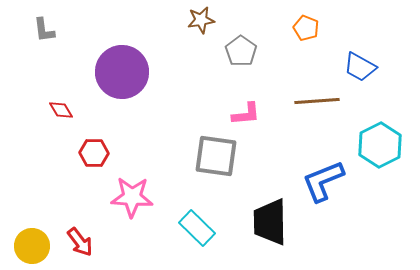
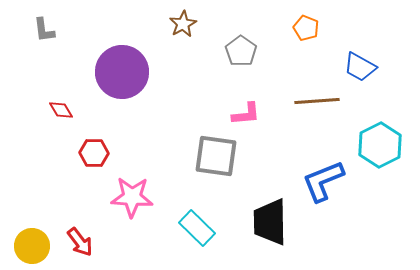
brown star: moved 18 px left, 4 px down; rotated 20 degrees counterclockwise
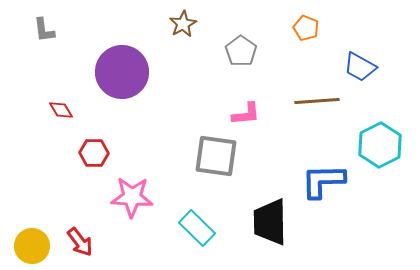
blue L-shape: rotated 21 degrees clockwise
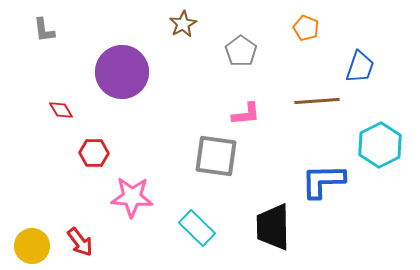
blue trapezoid: rotated 100 degrees counterclockwise
black trapezoid: moved 3 px right, 5 px down
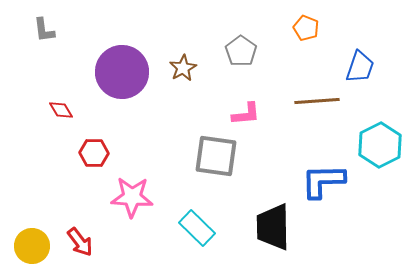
brown star: moved 44 px down
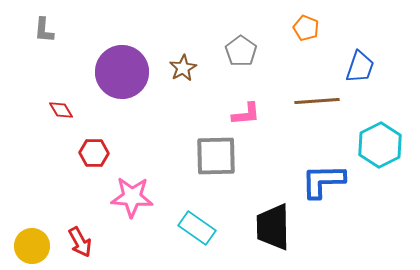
gray L-shape: rotated 12 degrees clockwise
gray square: rotated 9 degrees counterclockwise
cyan rectangle: rotated 9 degrees counterclockwise
red arrow: rotated 8 degrees clockwise
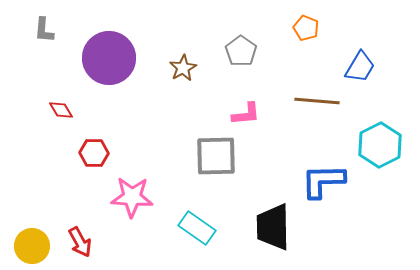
blue trapezoid: rotated 12 degrees clockwise
purple circle: moved 13 px left, 14 px up
brown line: rotated 9 degrees clockwise
